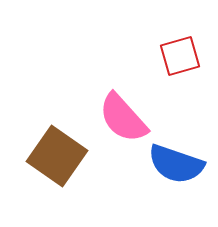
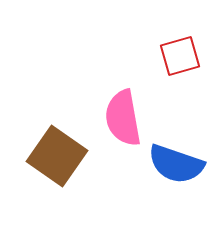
pink semicircle: rotated 32 degrees clockwise
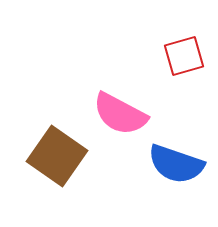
red square: moved 4 px right
pink semicircle: moved 3 px left, 4 px up; rotated 52 degrees counterclockwise
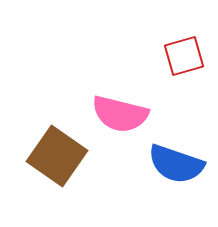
pink semicircle: rotated 14 degrees counterclockwise
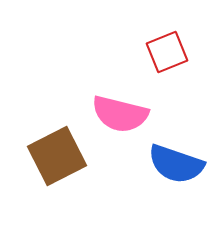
red square: moved 17 px left, 4 px up; rotated 6 degrees counterclockwise
brown square: rotated 28 degrees clockwise
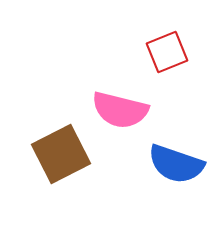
pink semicircle: moved 4 px up
brown square: moved 4 px right, 2 px up
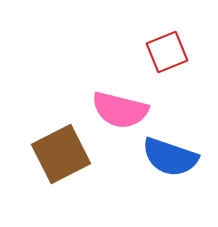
blue semicircle: moved 6 px left, 7 px up
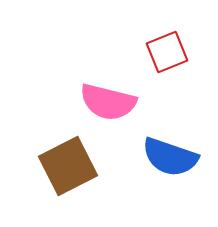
pink semicircle: moved 12 px left, 8 px up
brown square: moved 7 px right, 12 px down
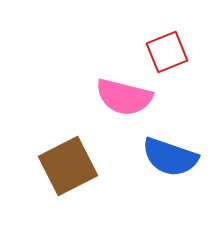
pink semicircle: moved 16 px right, 5 px up
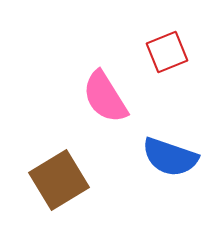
pink semicircle: moved 19 px left; rotated 44 degrees clockwise
brown square: moved 9 px left, 14 px down; rotated 4 degrees counterclockwise
